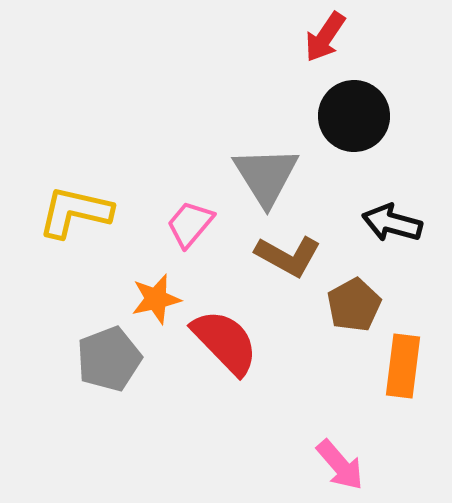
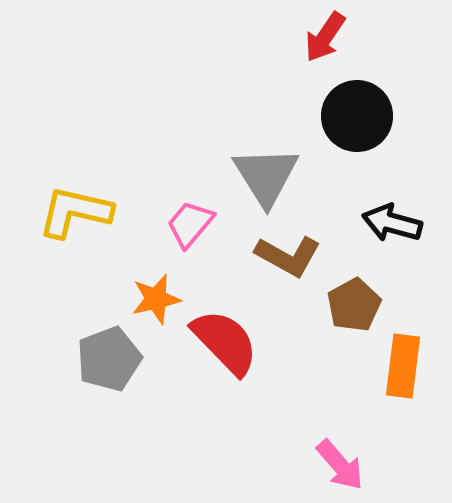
black circle: moved 3 px right
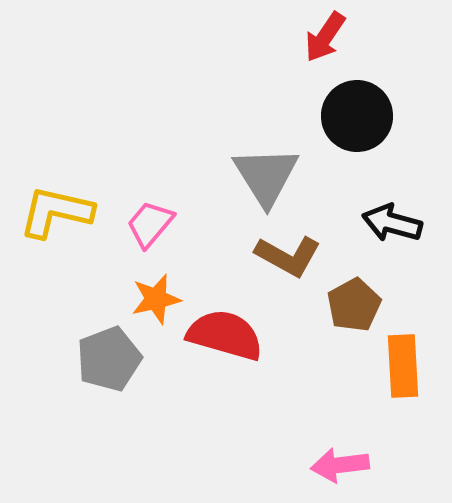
yellow L-shape: moved 19 px left
pink trapezoid: moved 40 px left
red semicircle: moved 7 px up; rotated 30 degrees counterclockwise
orange rectangle: rotated 10 degrees counterclockwise
pink arrow: rotated 124 degrees clockwise
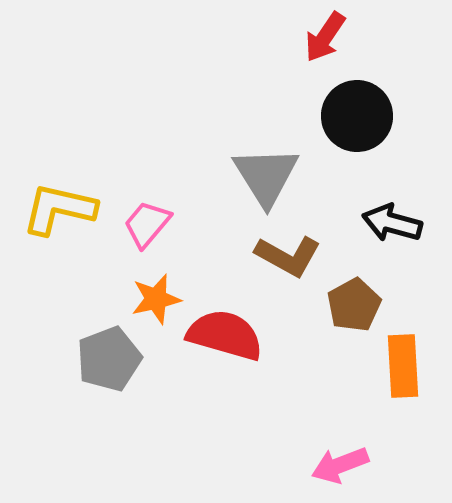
yellow L-shape: moved 3 px right, 3 px up
pink trapezoid: moved 3 px left
pink arrow: rotated 14 degrees counterclockwise
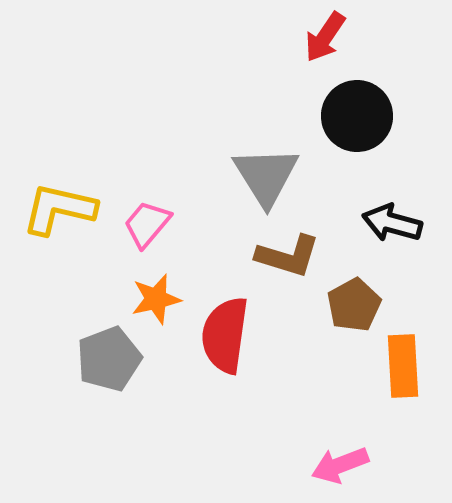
brown L-shape: rotated 12 degrees counterclockwise
red semicircle: rotated 98 degrees counterclockwise
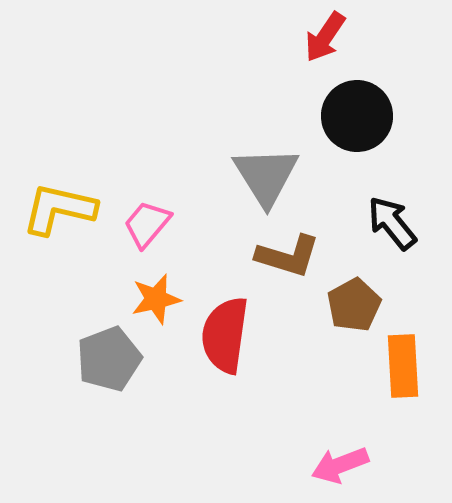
black arrow: rotated 36 degrees clockwise
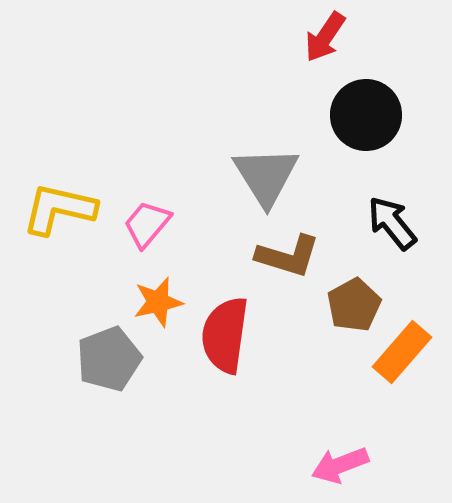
black circle: moved 9 px right, 1 px up
orange star: moved 2 px right, 3 px down
orange rectangle: moved 1 px left, 14 px up; rotated 44 degrees clockwise
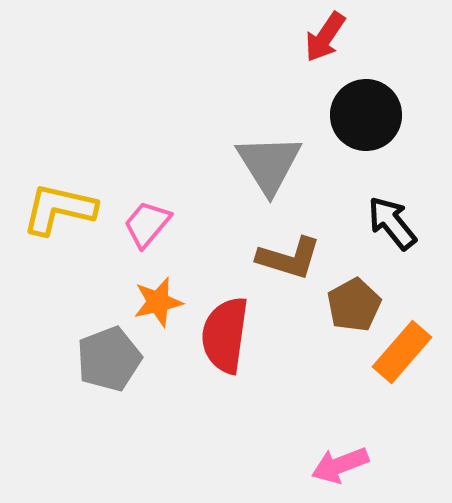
gray triangle: moved 3 px right, 12 px up
brown L-shape: moved 1 px right, 2 px down
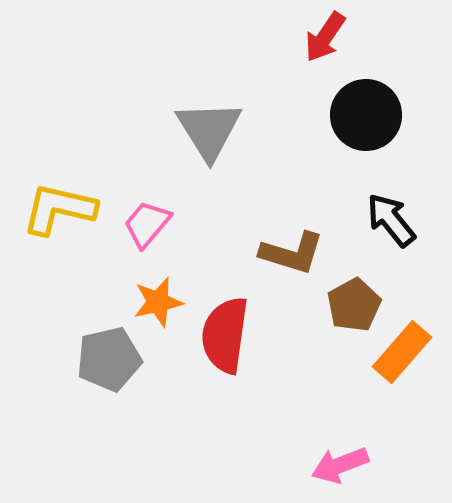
gray triangle: moved 60 px left, 34 px up
black arrow: moved 1 px left, 3 px up
brown L-shape: moved 3 px right, 5 px up
gray pentagon: rotated 8 degrees clockwise
